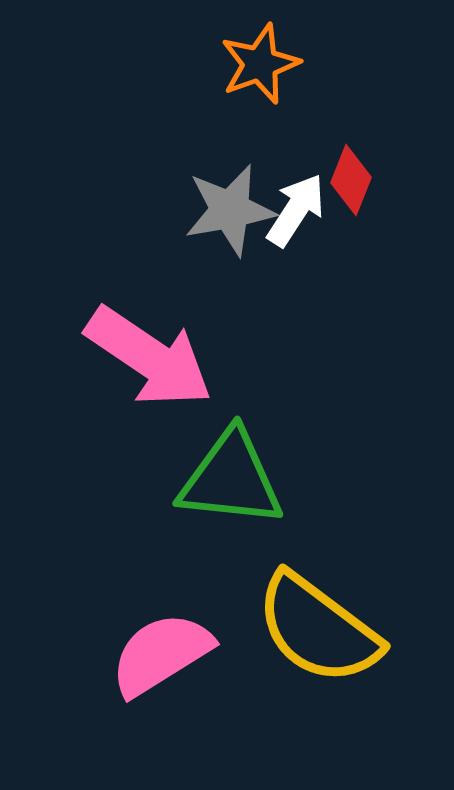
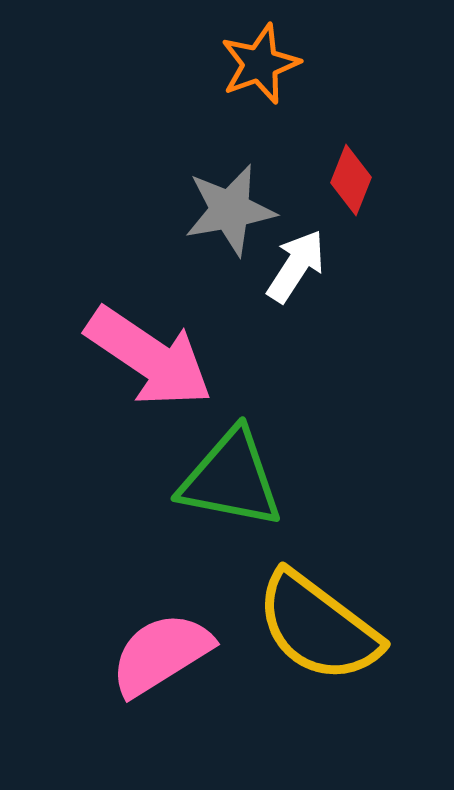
white arrow: moved 56 px down
green triangle: rotated 5 degrees clockwise
yellow semicircle: moved 2 px up
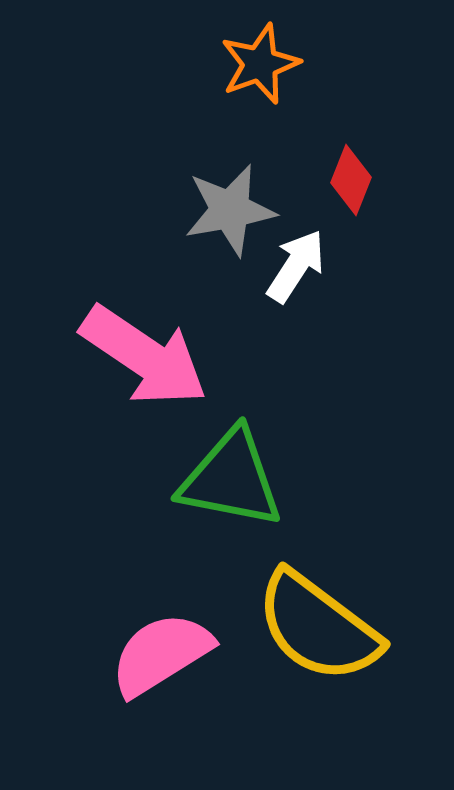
pink arrow: moved 5 px left, 1 px up
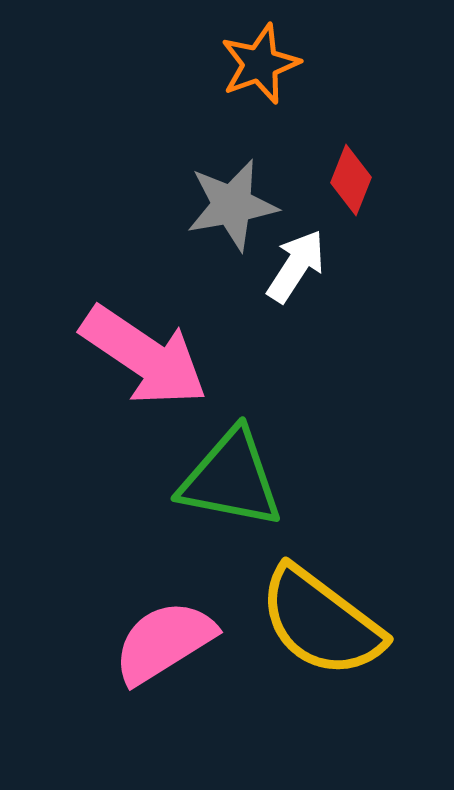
gray star: moved 2 px right, 5 px up
yellow semicircle: moved 3 px right, 5 px up
pink semicircle: moved 3 px right, 12 px up
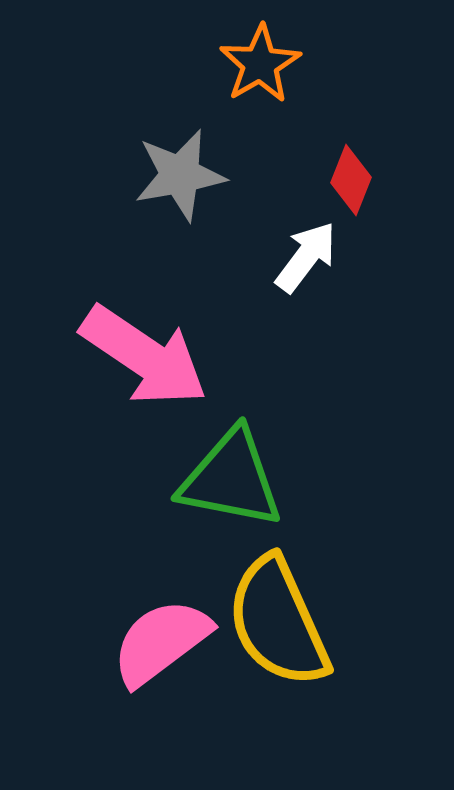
orange star: rotated 10 degrees counterclockwise
gray star: moved 52 px left, 30 px up
white arrow: moved 10 px right, 9 px up; rotated 4 degrees clockwise
yellow semicircle: moved 43 px left; rotated 29 degrees clockwise
pink semicircle: moved 3 px left; rotated 5 degrees counterclockwise
